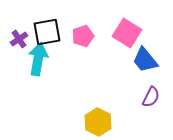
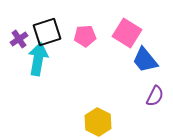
black square: rotated 8 degrees counterclockwise
pink pentagon: moved 2 px right; rotated 15 degrees clockwise
purple semicircle: moved 4 px right, 1 px up
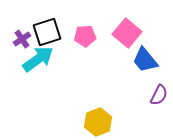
pink square: rotated 8 degrees clockwise
purple cross: moved 3 px right
cyan arrow: rotated 44 degrees clockwise
purple semicircle: moved 4 px right, 1 px up
yellow hexagon: rotated 12 degrees clockwise
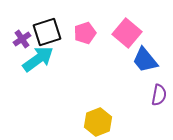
pink pentagon: moved 3 px up; rotated 15 degrees counterclockwise
purple semicircle: rotated 15 degrees counterclockwise
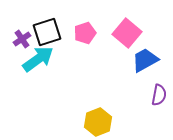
blue trapezoid: rotated 100 degrees clockwise
